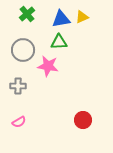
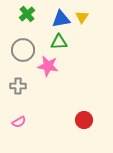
yellow triangle: rotated 32 degrees counterclockwise
red circle: moved 1 px right
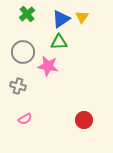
blue triangle: rotated 24 degrees counterclockwise
gray circle: moved 2 px down
gray cross: rotated 14 degrees clockwise
pink semicircle: moved 6 px right, 3 px up
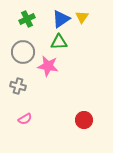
green cross: moved 5 px down; rotated 14 degrees clockwise
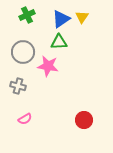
green cross: moved 4 px up
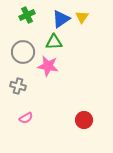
green triangle: moved 5 px left
pink semicircle: moved 1 px right, 1 px up
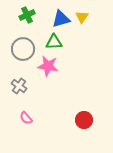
blue triangle: rotated 18 degrees clockwise
gray circle: moved 3 px up
gray cross: moved 1 px right; rotated 21 degrees clockwise
pink semicircle: rotated 80 degrees clockwise
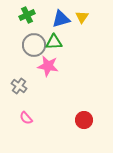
gray circle: moved 11 px right, 4 px up
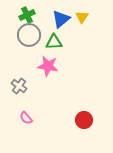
blue triangle: rotated 24 degrees counterclockwise
gray circle: moved 5 px left, 10 px up
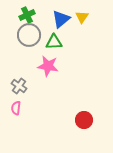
pink semicircle: moved 10 px left, 10 px up; rotated 48 degrees clockwise
